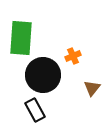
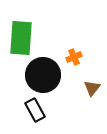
orange cross: moved 1 px right, 1 px down
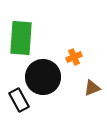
black circle: moved 2 px down
brown triangle: rotated 30 degrees clockwise
black rectangle: moved 16 px left, 10 px up
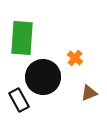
green rectangle: moved 1 px right
orange cross: moved 1 px right, 1 px down; rotated 28 degrees counterclockwise
brown triangle: moved 3 px left, 5 px down
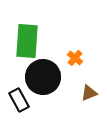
green rectangle: moved 5 px right, 3 px down
